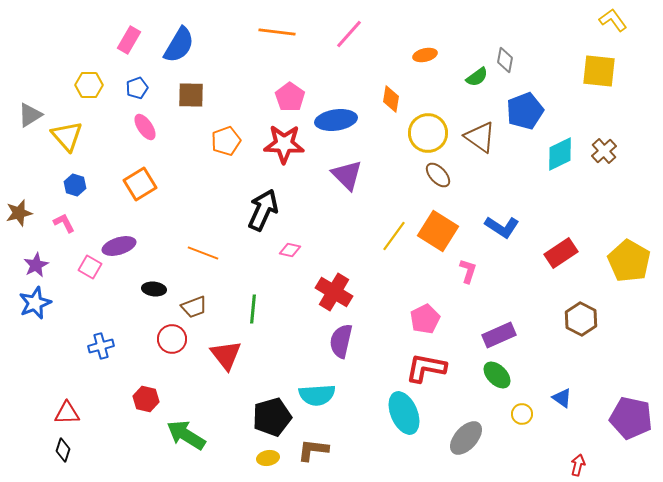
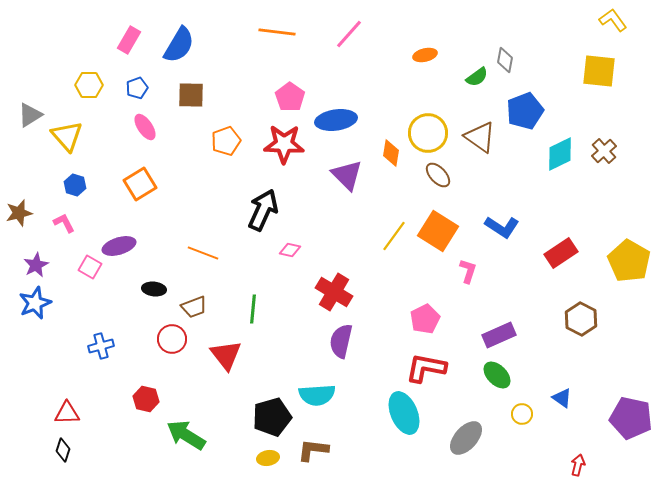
orange diamond at (391, 99): moved 54 px down
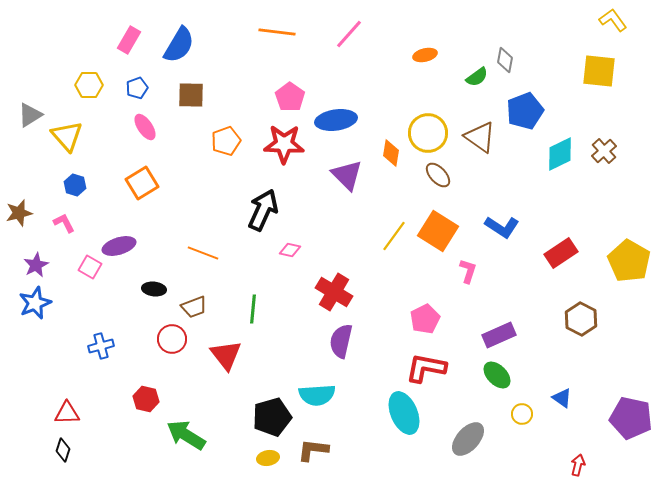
orange square at (140, 184): moved 2 px right, 1 px up
gray ellipse at (466, 438): moved 2 px right, 1 px down
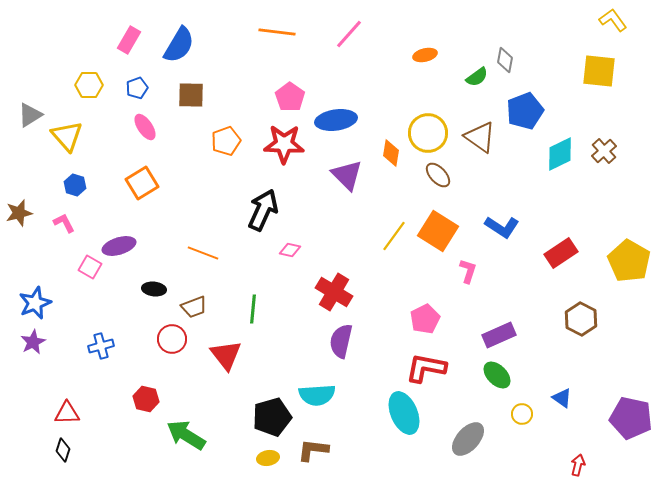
purple star at (36, 265): moved 3 px left, 77 px down
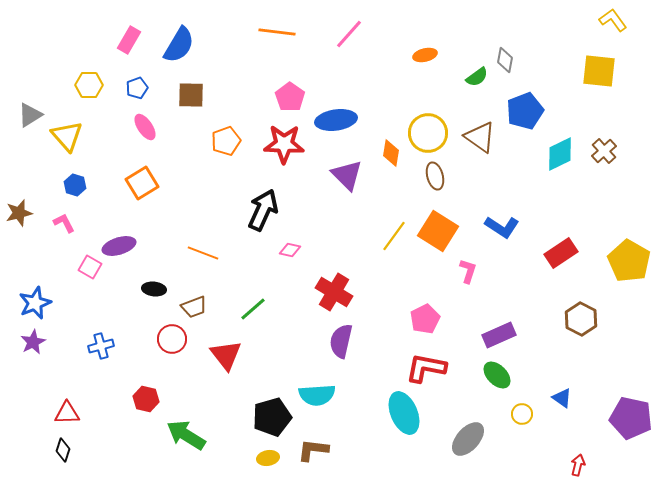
brown ellipse at (438, 175): moved 3 px left, 1 px down; rotated 28 degrees clockwise
green line at (253, 309): rotated 44 degrees clockwise
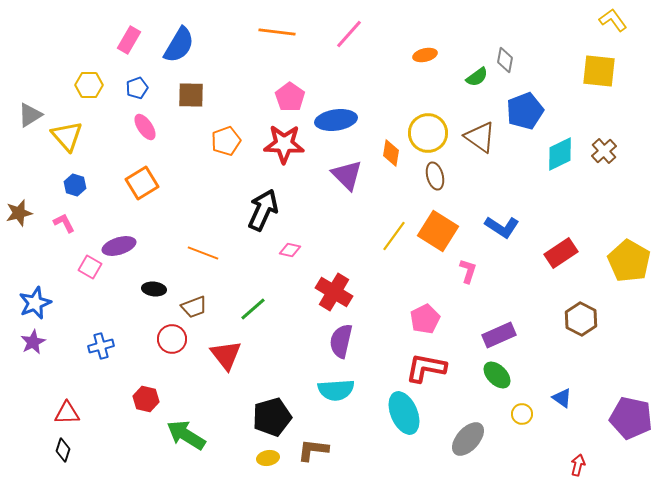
cyan semicircle at (317, 395): moved 19 px right, 5 px up
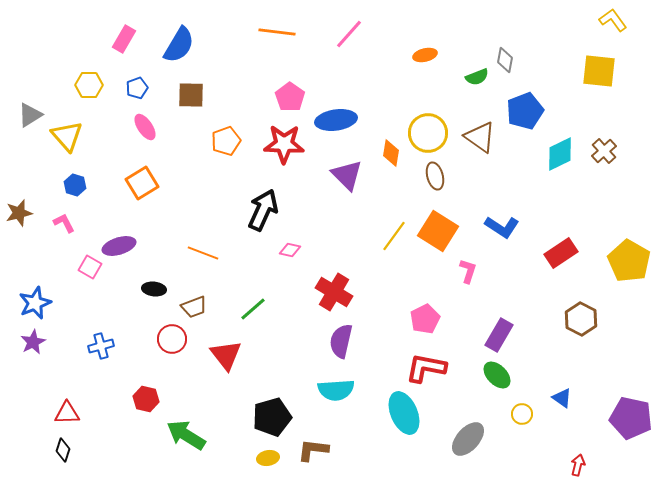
pink rectangle at (129, 40): moved 5 px left, 1 px up
green semicircle at (477, 77): rotated 15 degrees clockwise
purple rectangle at (499, 335): rotated 36 degrees counterclockwise
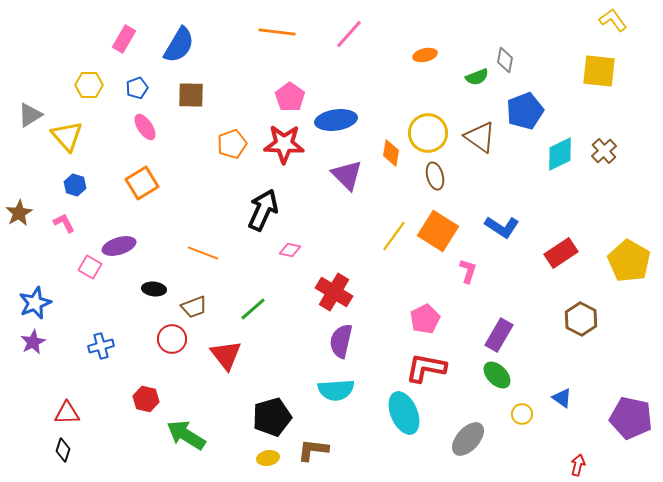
orange pentagon at (226, 141): moved 6 px right, 3 px down
brown star at (19, 213): rotated 16 degrees counterclockwise
